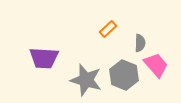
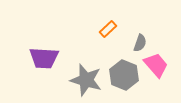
gray semicircle: rotated 18 degrees clockwise
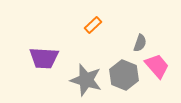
orange rectangle: moved 15 px left, 4 px up
pink trapezoid: moved 1 px right, 1 px down
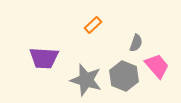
gray semicircle: moved 4 px left
gray hexagon: moved 1 px down
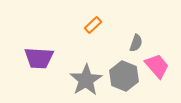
purple trapezoid: moved 5 px left
gray star: rotated 24 degrees clockwise
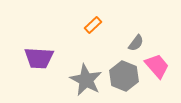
gray semicircle: rotated 18 degrees clockwise
gray star: rotated 12 degrees counterclockwise
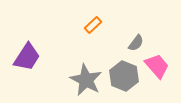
purple trapezoid: moved 12 px left, 1 px up; rotated 60 degrees counterclockwise
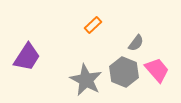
pink trapezoid: moved 4 px down
gray hexagon: moved 4 px up
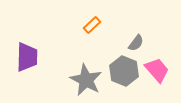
orange rectangle: moved 1 px left
purple trapezoid: rotated 32 degrees counterclockwise
gray hexagon: moved 1 px up
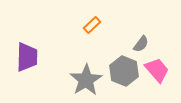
gray semicircle: moved 5 px right, 1 px down
gray star: rotated 12 degrees clockwise
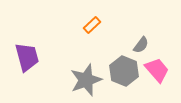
gray semicircle: moved 1 px down
purple trapezoid: rotated 16 degrees counterclockwise
gray star: rotated 12 degrees clockwise
